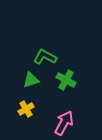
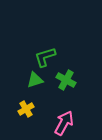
green L-shape: rotated 45 degrees counterclockwise
green triangle: moved 4 px right
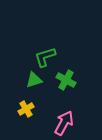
green triangle: moved 1 px left
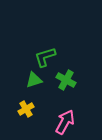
pink arrow: moved 1 px right, 1 px up
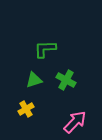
green L-shape: moved 8 px up; rotated 15 degrees clockwise
pink arrow: moved 10 px right; rotated 15 degrees clockwise
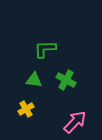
green triangle: rotated 24 degrees clockwise
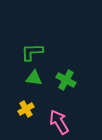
green L-shape: moved 13 px left, 3 px down
green triangle: moved 2 px up
pink arrow: moved 16 px left; rotated 75 degrees counterclockwise
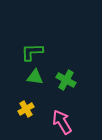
green triangle: moved 1 px right, 1 px up
pink arrow: moved 3 px right
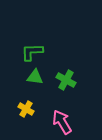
yellow cross: rotated 28 degrees counterclockwise
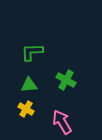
green triangle: moved 6 px left, 8 px down; rotated 12 degrees counterclockwise
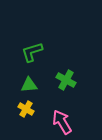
green L-shape: rotated 15 degrees counterclockwise
